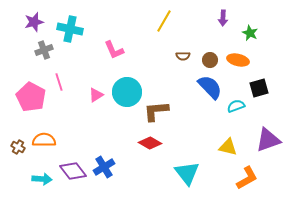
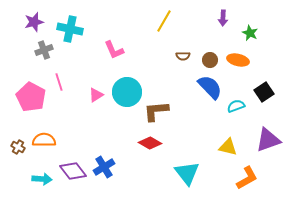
black square: moved 5 px right, 4 px down; rotated 18 degrees counterclockwise
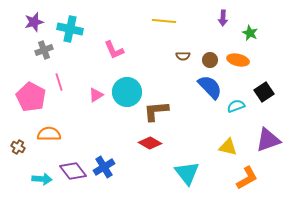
yellow line: rotated 65 degrees clockwise
orange semicircle: moved 5 px right, 6 px up
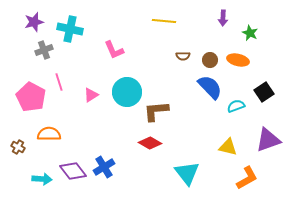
pink triangle: moved 5 px left
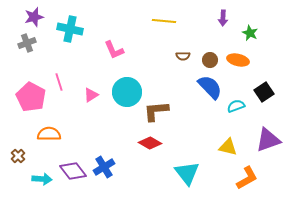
purple star: moved 5 px up
gray cross: moved 17 px left, 7 px up
brown cross: moved 9 px down; rotated 16 degrees clockwise
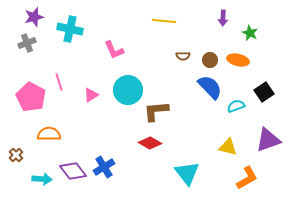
cyan circle: moved 1 px right, 2 px up
brown cross: moved 2 px left, 1 px up
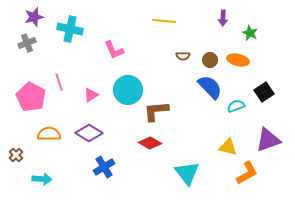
purple diamond: moved 16 px right, 38 px up; rotated 20 degrees counterclockwise
orange L-shape: moved 5 px up
